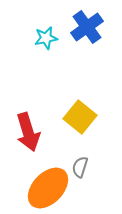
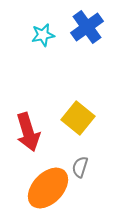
cyan star: moved 3 px left, 3 px up
yellow square: moved 2 px left, 1 px down
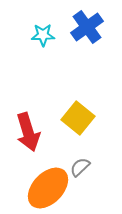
cyan star: rotated 10 degrees clockwise
gray semicircle: rotated 30 degrees clockwise
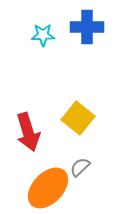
blue cross: rotated 36 degrees clockwise
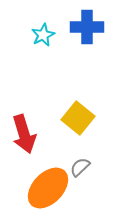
cyan star: rotated 25 degrees counterclockwise
red arrow: moved 4 px left, 2 px down
